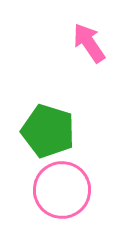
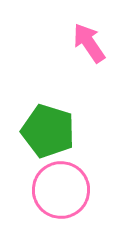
pink circle: moved 1 px left
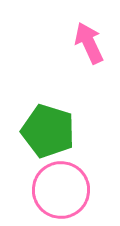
pink arrow: rotated 9 degrees clockwise
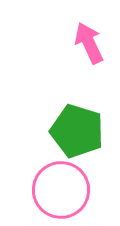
green pentagon: moved 29 px right
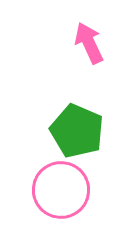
green pentagon: rotated 6 degrees clockwise
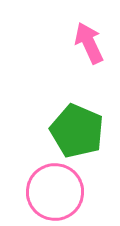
pink circle: moved 6 px left, 2 px down
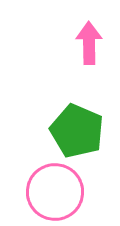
pink arrow: rotated 24 degrees clockwise
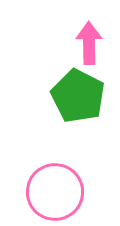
green pentagon: moved 1 px right, 35 px up; rotated 4 degrees clockwise
